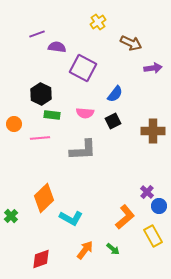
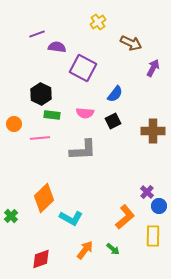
purple arrow: rotated 54 degrees counterclockwise
yellow rectangle: rotated 30 degrees clockwise
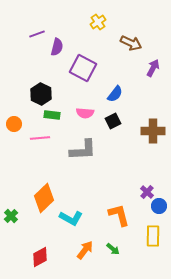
purple semicircle: rotated 96 degrees clockwise
orange L-shape: moved 6 px left, 2 px up; rotated 65 degrees counterclockwise
red diamond: moved 1 px left, 2 px up; rotated 10 degrees counterclockwise
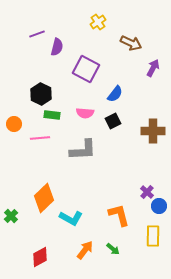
purple square: moved 3 px right, 1 px down
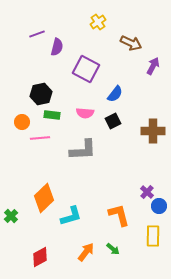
purple arrow: moved 2 px up
black hexagon: rotated 20 degrees clockwise
orange circle: moved 8 px right, 2 px up
cyan L-shape: moved 2 px up; rotated 45 degrees counterclockwise
orange arrow: moved 1 px right, 2 px down
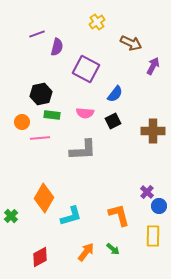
yellow cross: moved 1 px left
orange diamond: rotated 16 degrees counterclockwise
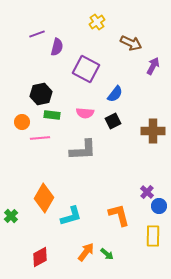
green arrow: moved 6 px left, 5 px down
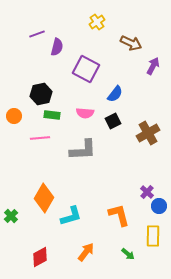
orange circle: moved 8 px left, 6 px up
brown cross: moved 5 px left, 2 px down; rotated 30 degrees counterclockwise
green arrow: moved 21 px right
